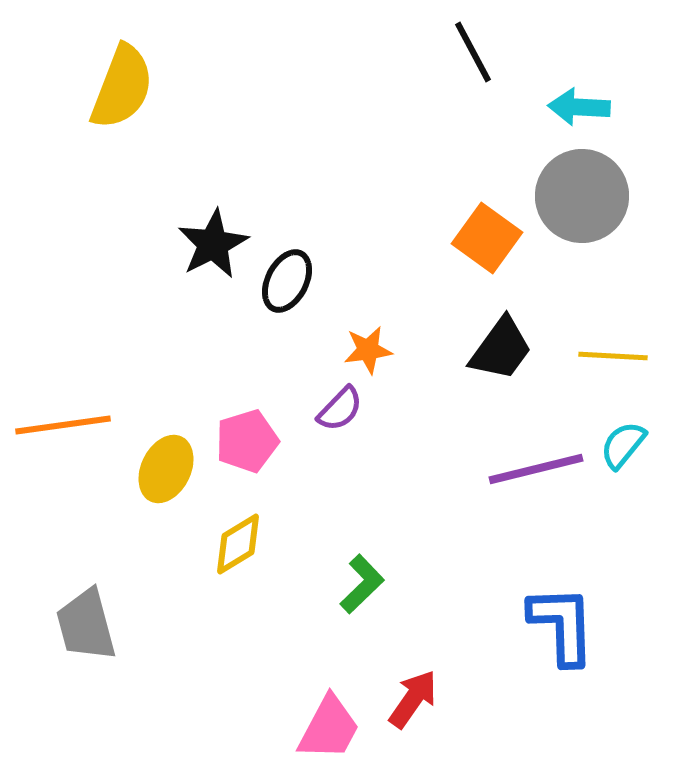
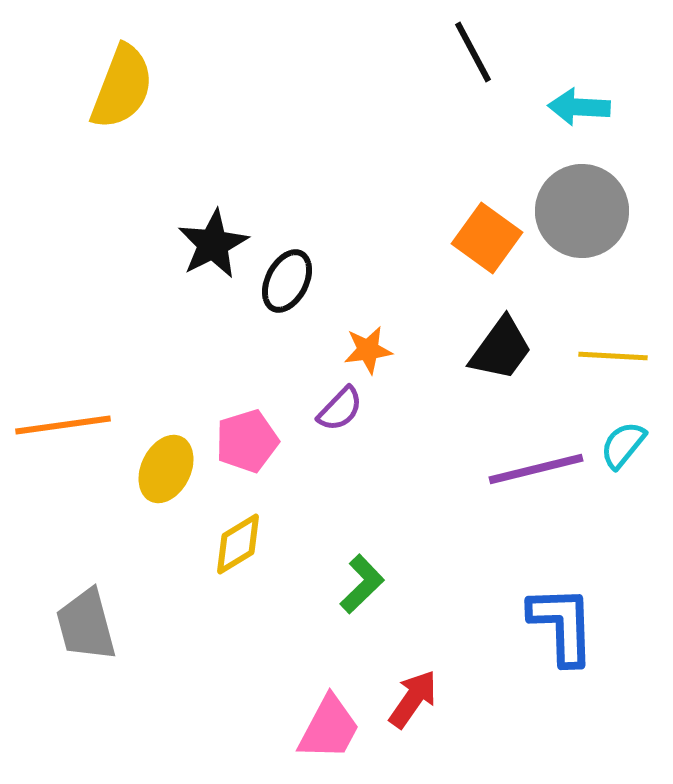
gray circle: moved 15 px down
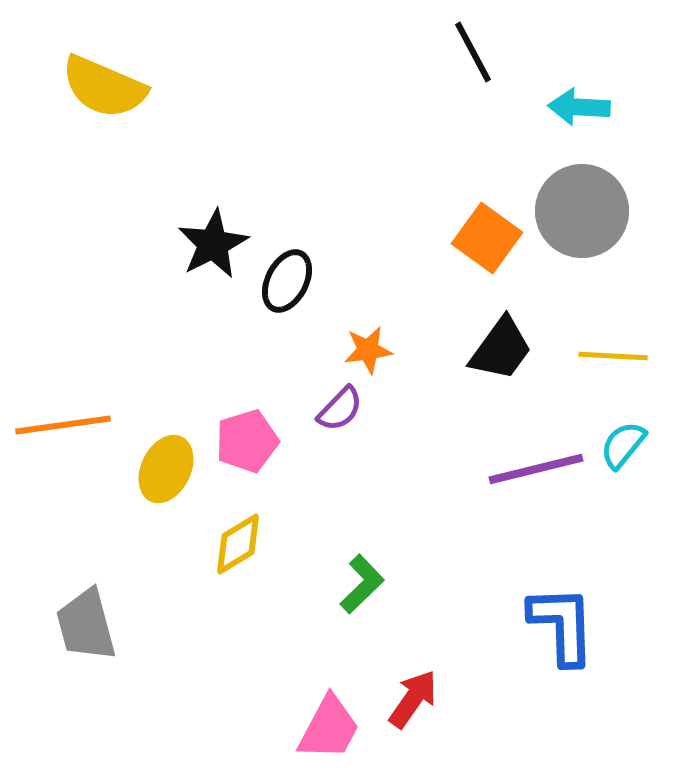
yellow semicircle: moved 18 px left; rotated 92 degrees clockwise
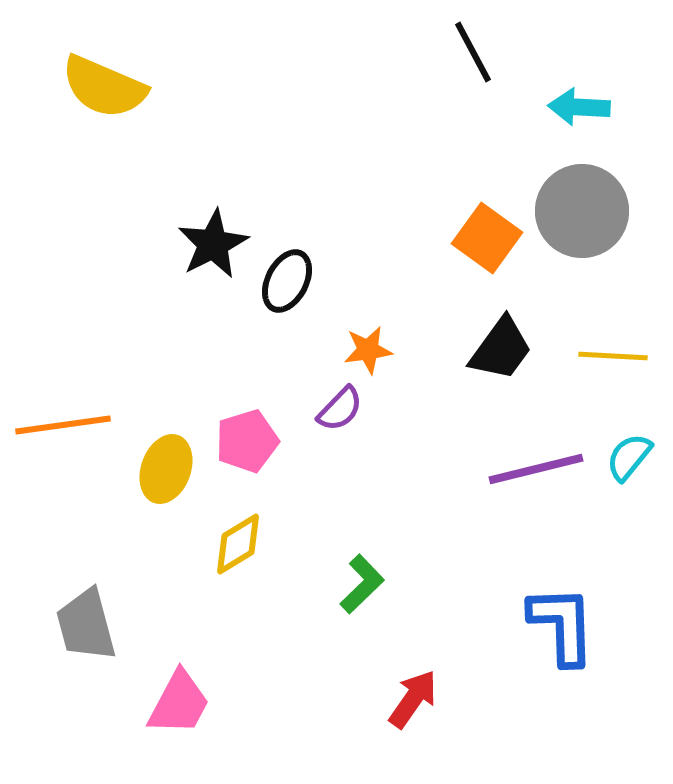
cyan semicircle: moved 6 px right, 12 px down
yellow ellipse: rotated 6 degrees counterclockwise
pink trapezoid: moved 150 px left, 25 px up
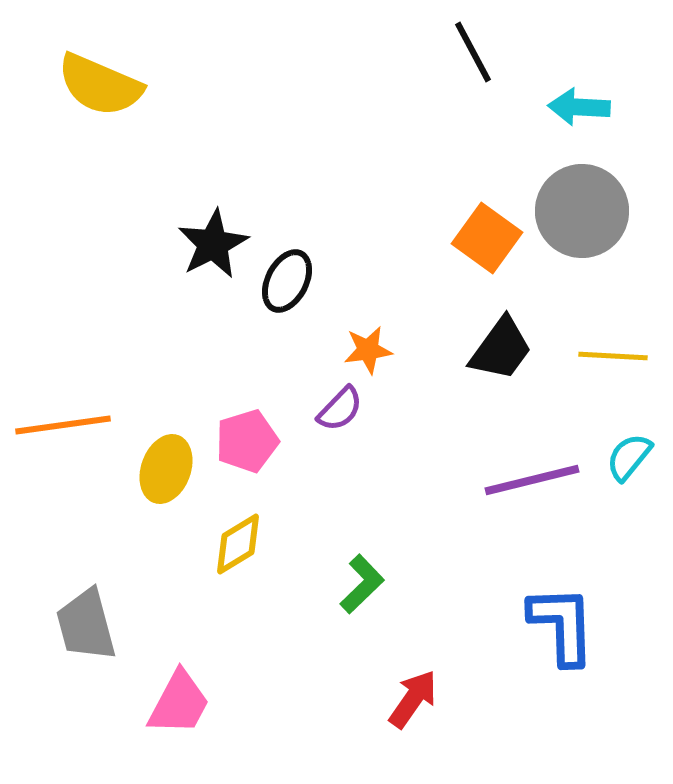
yellow semicircle: moved 4 px left, 2 px up
purple line: moved 4 px left, 11 px down
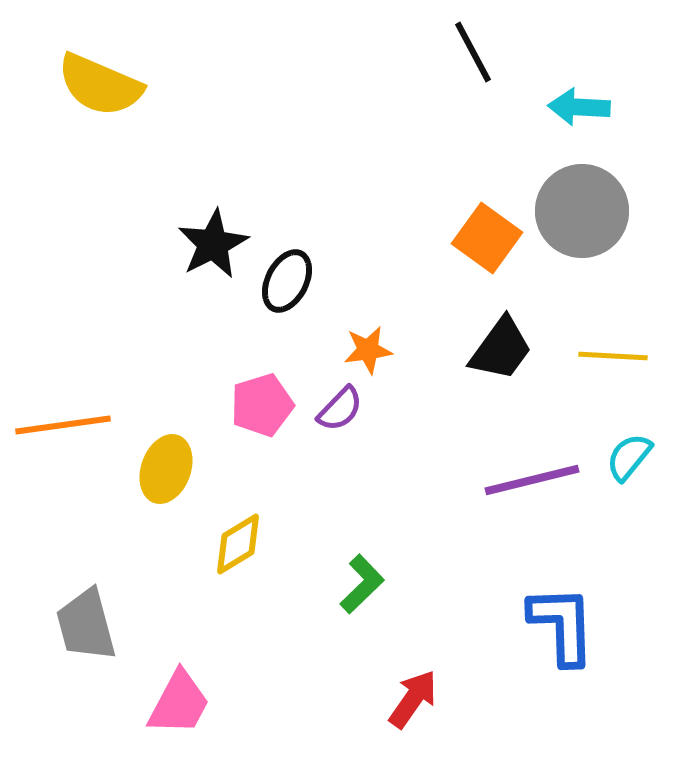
pink pentagon: moved 15 px right, 36 px up
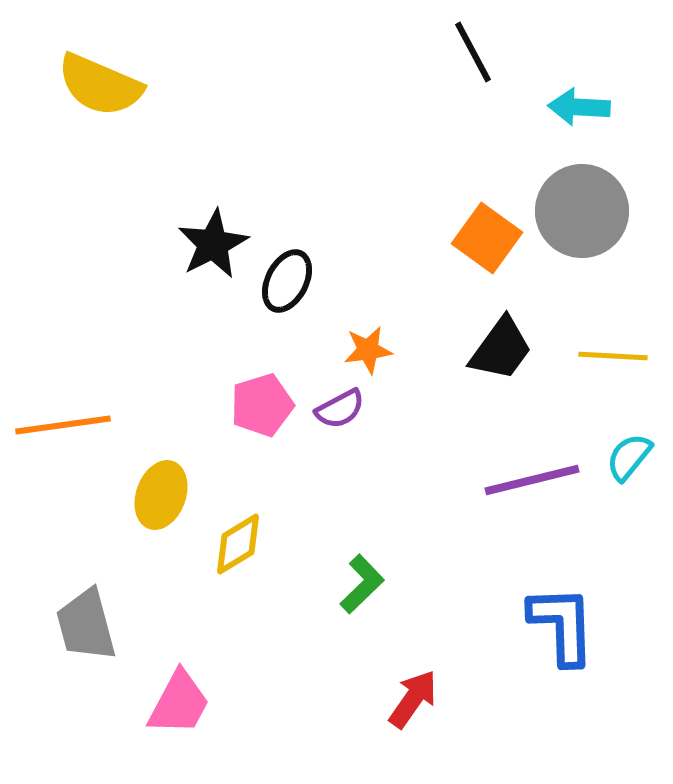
purple semicircle: rotated 18 degrees clockwise
yellow ellipse: moved 5 px left, 26 px down
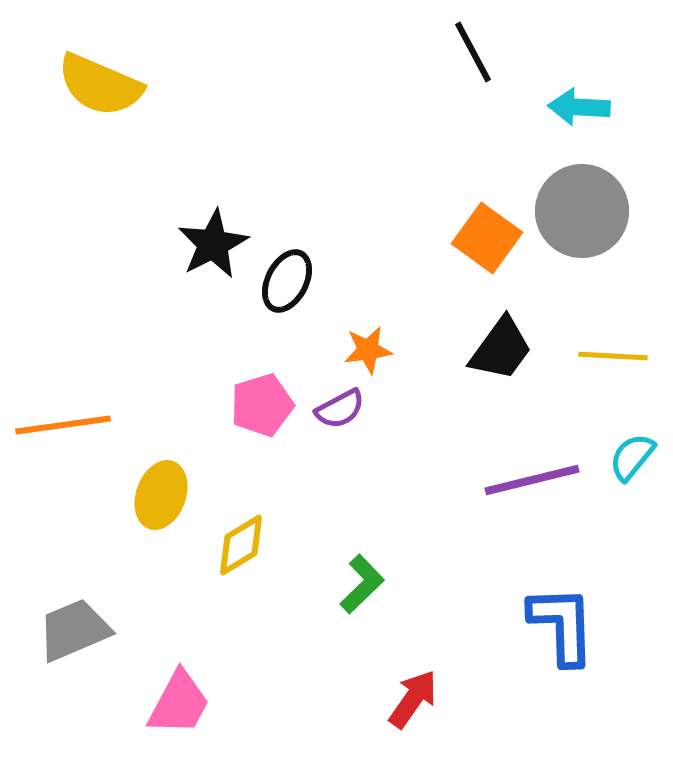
cyan semicircle: moved 3 px right
yellow diamond: moved 3 px right, 1 px down
gray trapezoid: moved 12 px left, 5 px down; rotated 82 degrees clockwise
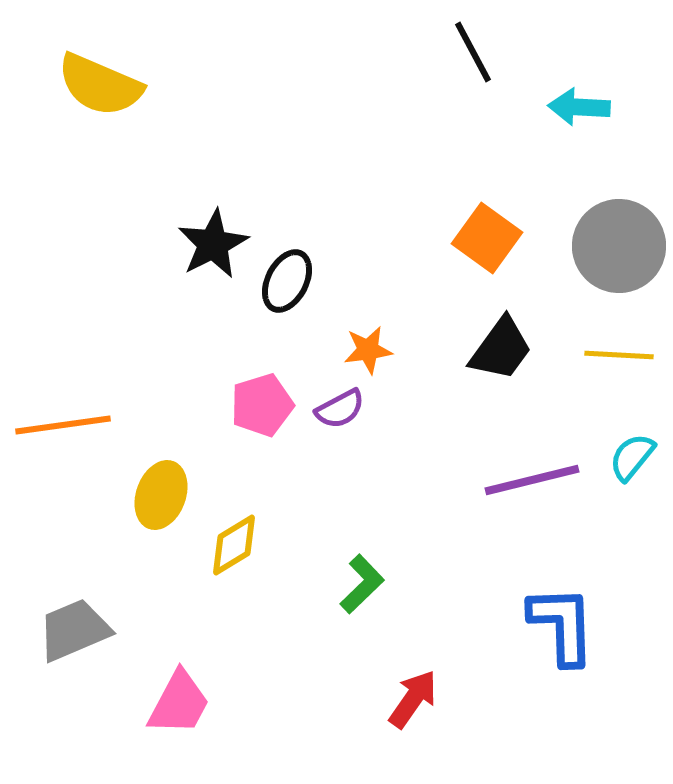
gray circle: moved 37 px right, 35 px down
yellow line: moved 6 px right, 1 px up
yellow diamond: moved 7 px left
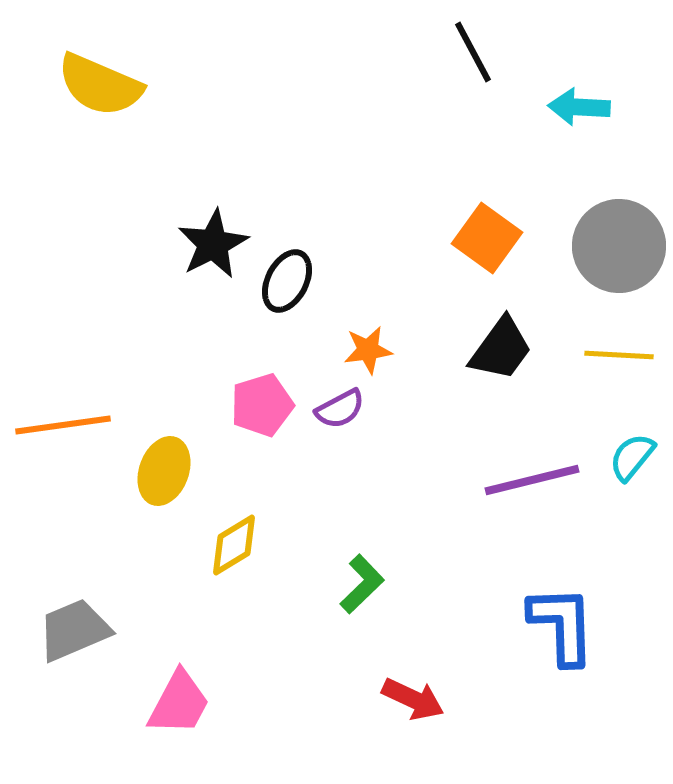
yellow ellipse: moved 3 px right, 24 px up
red arrow: rotated 80 degrees clockwise
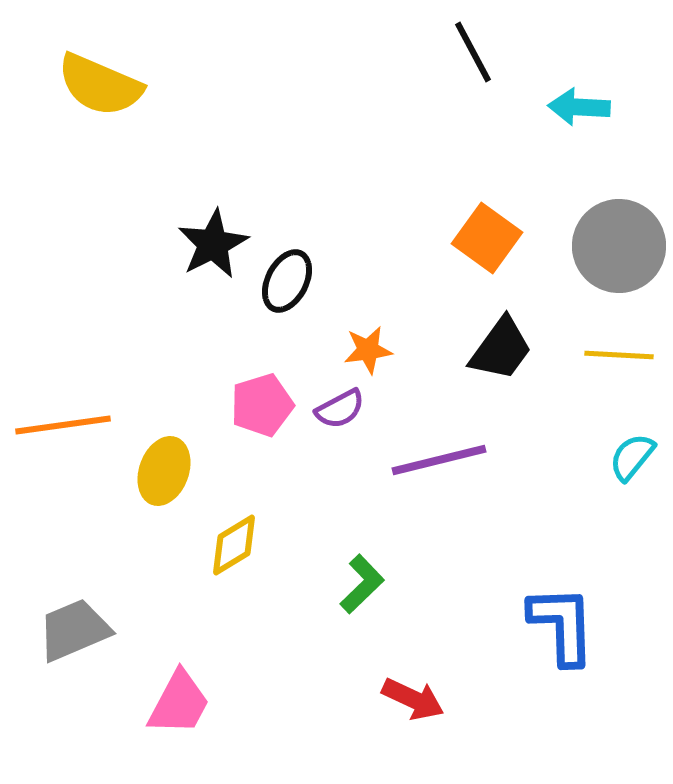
purple line: moved 93 px left, 20 px up
